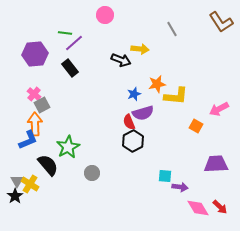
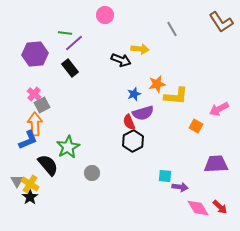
black star: moved 15 px right, 1 px down
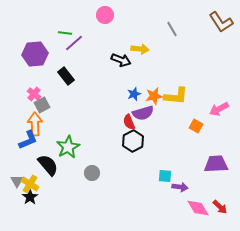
black rectangle: moved 4 px left, 8 px down
orange star: moved 3 px left, 12 px down
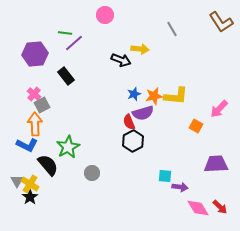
pink arrow: rotated 18 degrees counterclockwise
blue L-shape: moved 1 px left, 5 px down; rotated 50 degrees clockwise
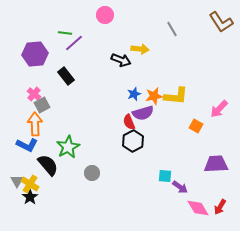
purple arrow: rotated 28 degrees clockwise
red arrow: rotated 77 degrees clockwise
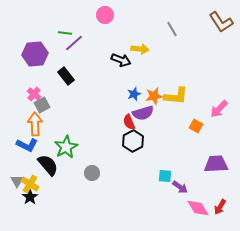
green star: moved 2 px left
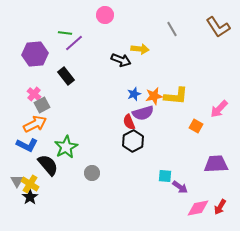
brown L-shape: moved 3 px left, 5 px down
orange arrow: rotated 65 degrees clockwise
pink diamond: rotated 70 degrees counterclockwise
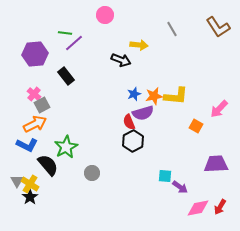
yellow arrow: moved 1 px left, 4 px up
